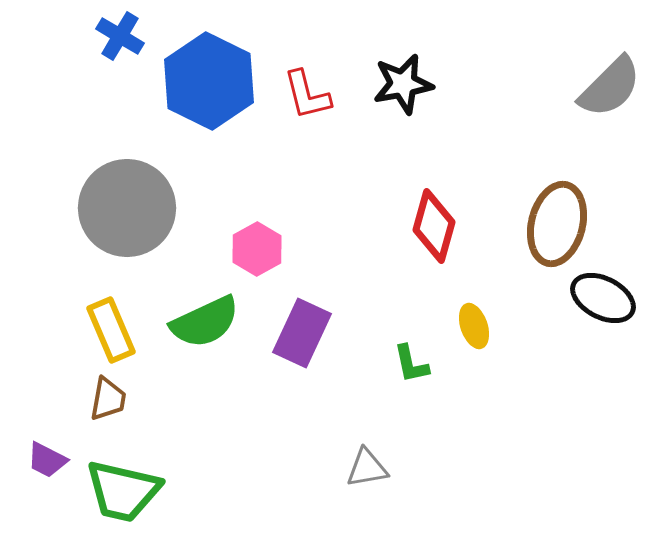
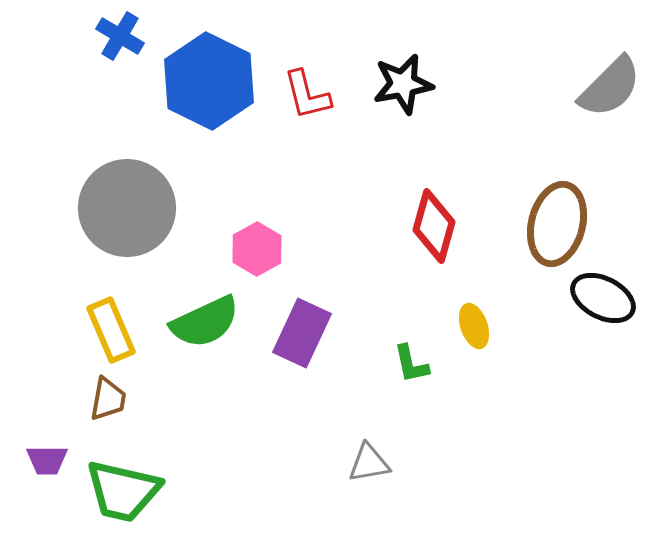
purple trapezoid: rotated 27 degrees counterclockwise
gray triangle: moved 2 px right, 5 px up
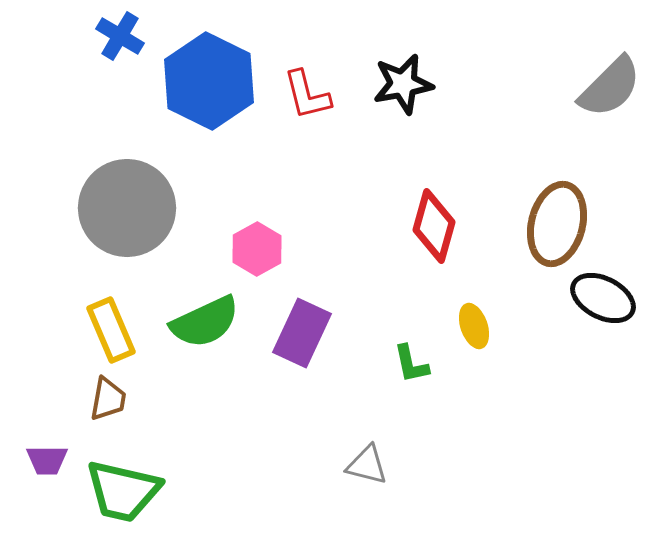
gray triangle: moved 2 px left, 2 px down; rotated 24 degrees clockwise
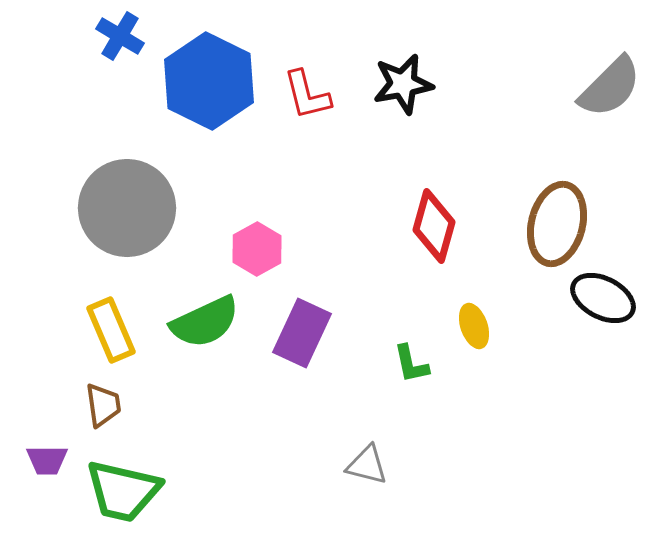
brown trapezoid: moved 5 px left, 6 px down; rotated 18 degrees counterclockwise
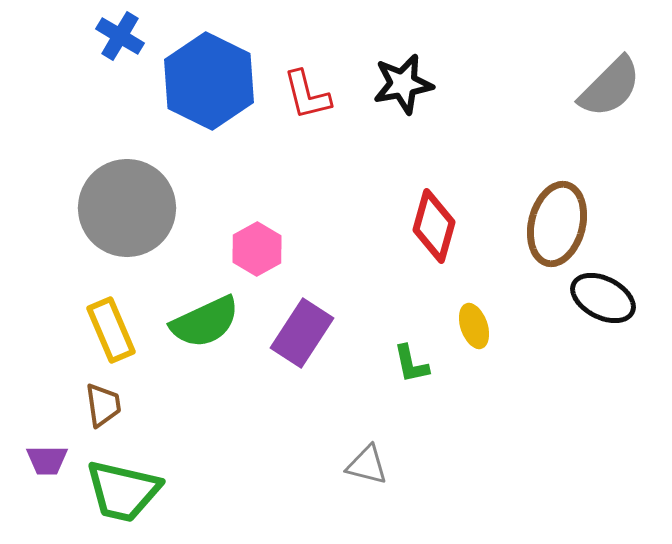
purple rectangle: rotated 8 degrees clockwise
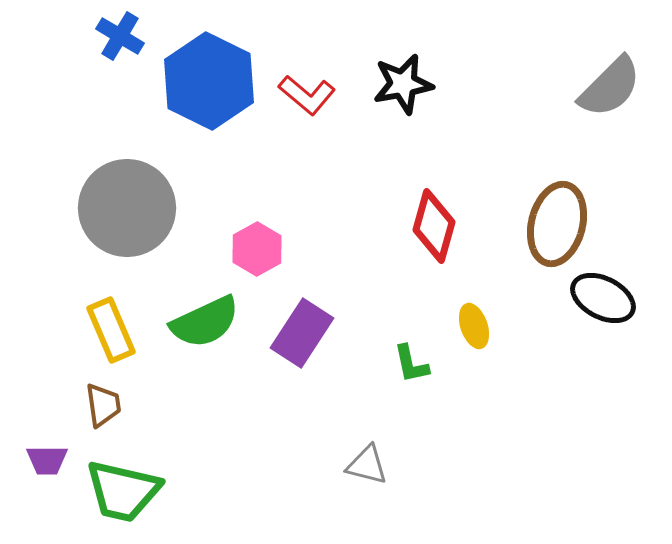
red L-shape: rotated 36 degrees counterclockwise
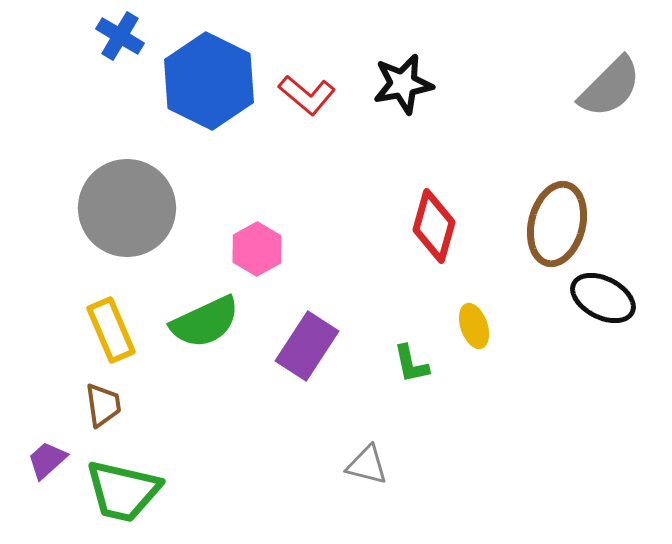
purple rectangle: moved 5 px right, 13 px down
purple trapezoid: rotated 138 degrees clockwise
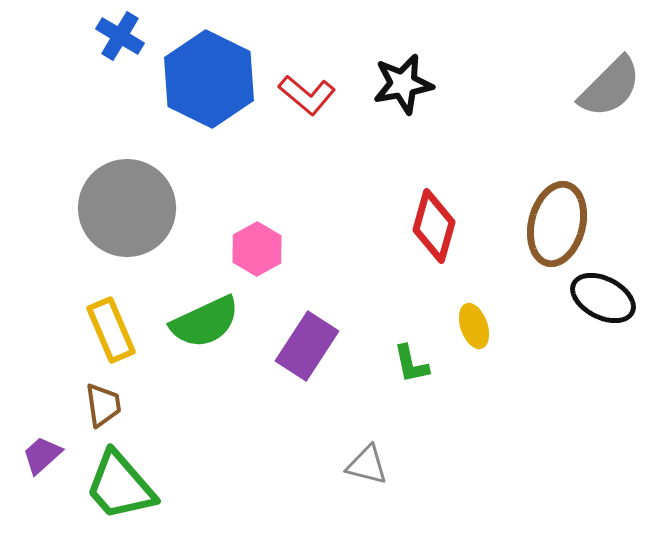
blue hexagon: moved 2 px up
purple trapezoid: moved 5 px left, 5 px up
green trapezoid: moved 3 px left, 5 px up; rotated 36 degrees clockwise
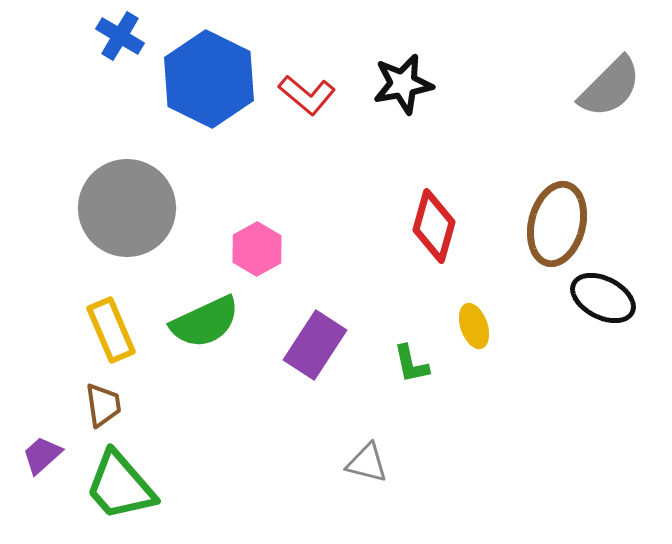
purple rectangle: moved 8 px right, 1 px up
gray triangle: moved 2 px up
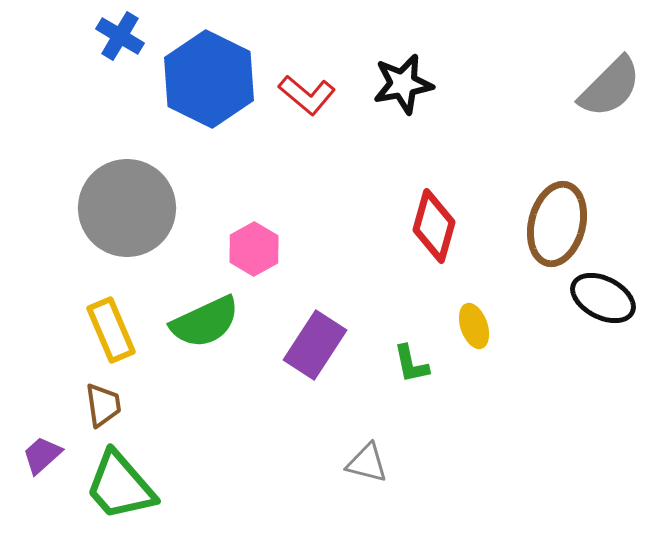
pink hexagon: moved 3 px left
